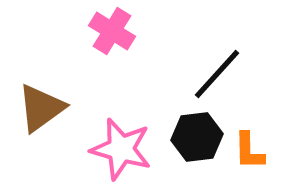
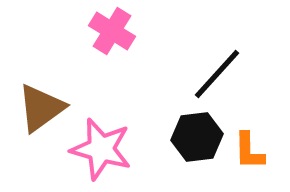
pink star: moved 20 px left
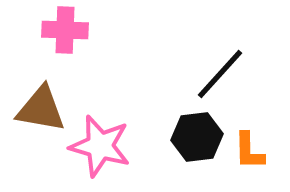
pink cross: moved 47 px left, 1 px up; rotated 30 degrees counterclockwise
black line: moved 3 px right
brown triangle: moved 1 px down; rotated 46 degrees clockwise
pink star: moved 1 px left, 3 px up
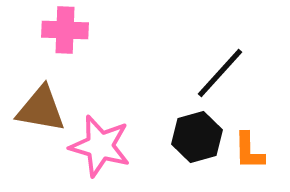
black line: moved 1 px up
black hexagon: rotated 9 degrees counterclockwise
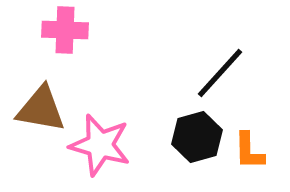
pink star: moved 1 px up
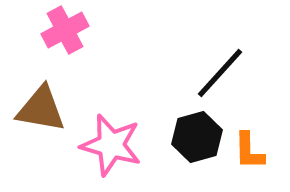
pink cross: rotated 30 degrees counterclockwise
pink star: moved 11 px right
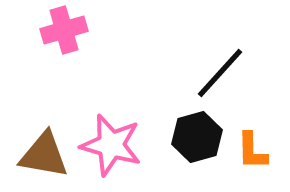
pink cross: moved 1 px left; rotated 12 degrees clockwise
brown triangle: moved 3 px right, 46 px down
orange L-shape: moved 3 px right
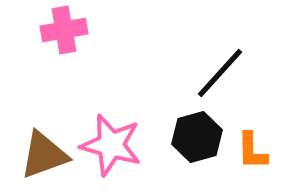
pink cross: rotated 6 degrees clockwise
brown triangle: rotated 30 degrees counterclockwise
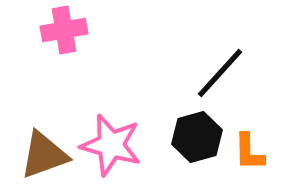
orange L-shape: moved 3 px left, 1 px down
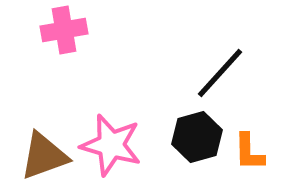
brown triangle: moved 1 px down
